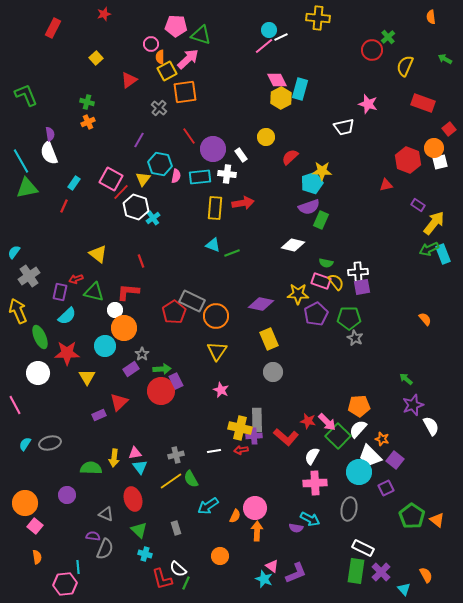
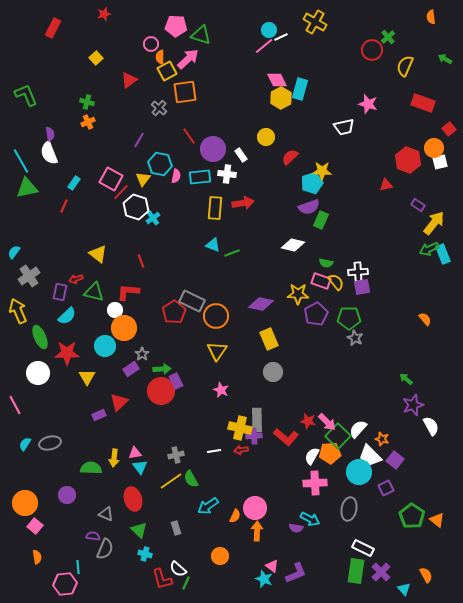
yellow cross at (318, 18): moved 3 px left, 4 px down; rotated 25 degrees clockwise
orange pentagon at (359, 406): moved 29 px left, 47 px down
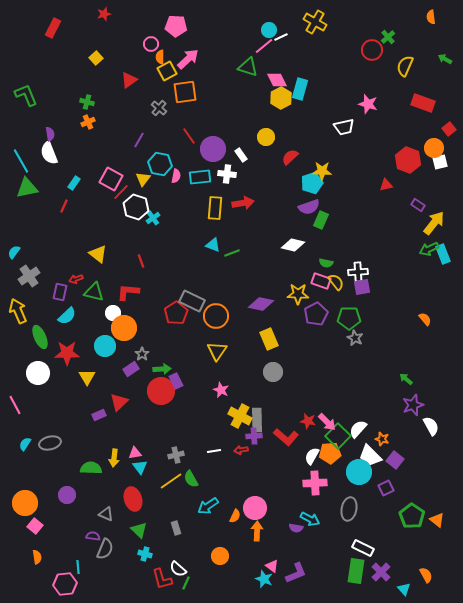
green triangle at (201, 35): moved 47 px right, 32 px down
white circle at (115, 310): moved 2 px left, 3 px down
red pentagon at (174, 312): moved 2 px right, 1 px down
yellow cross at (240, 428): moved 12 px up; rotated 15 degrees clockwise
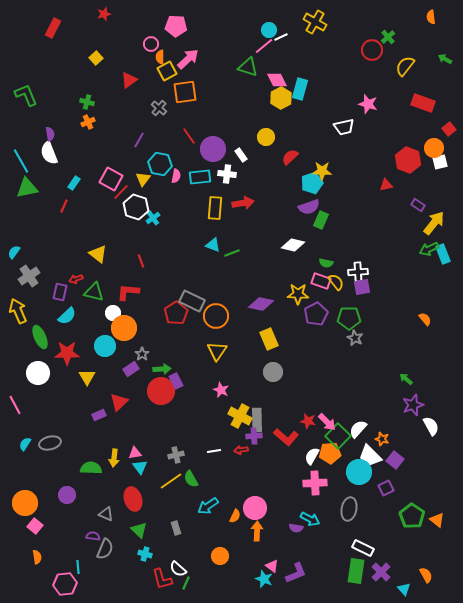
yellow semicircle at (405, 66): rotated 15 degrees clockwise
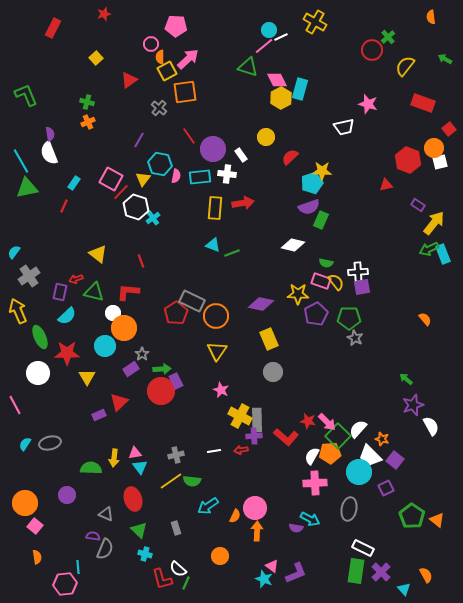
green semicircle at (191, 479): moved 1 px right, 2 px down; rotated 54 degrees counterclockwise
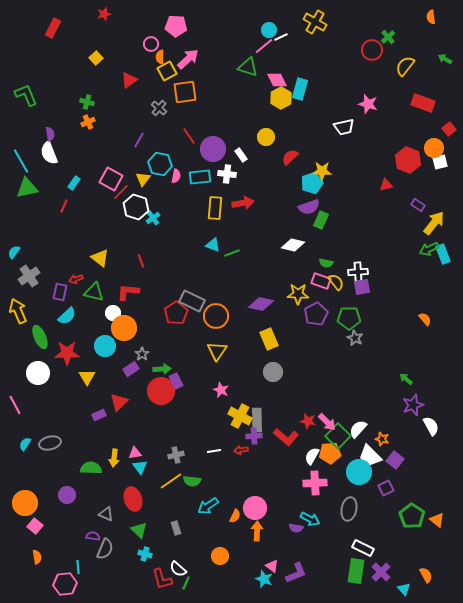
yellow triangle at (98, 254): moved 2 px right, 4 px down
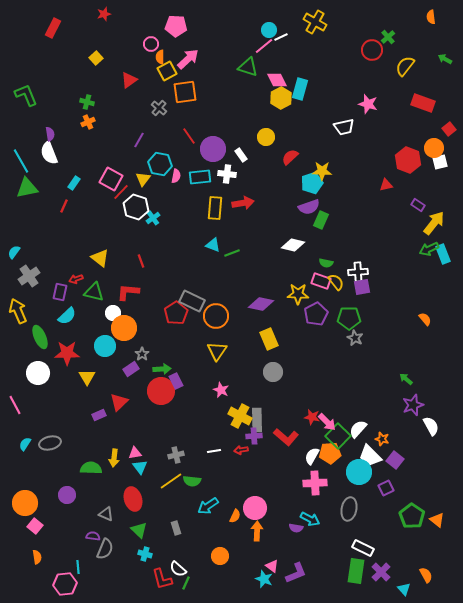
red star at (308, 421): moved 4 px right, 4 px up
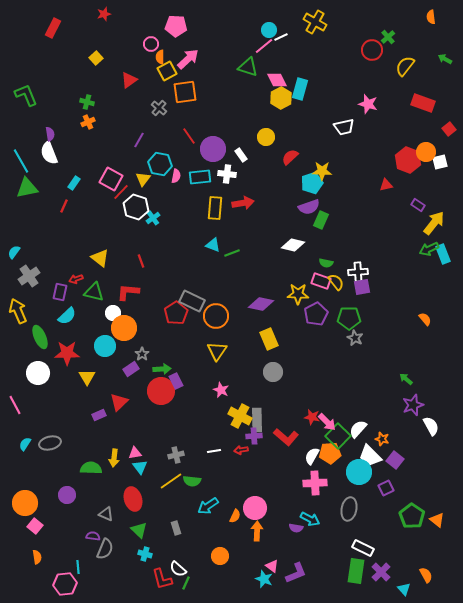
orange circle at (434, 148): moved 8 px left, 4 px down
